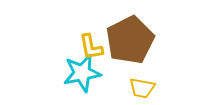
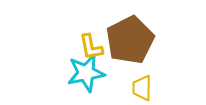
cyan star: moved 4 px right
yellow trapezoid: rotated 80 degrees clockwise
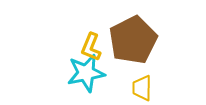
brown pentagon: moved 3 px right
yellow L-shape: rotated 32 degrees clockwise
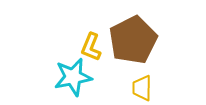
cyan star: moved 13 px left, 4 px down
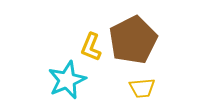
cyan star: moved 6 px left, 3 px down; rotated 12 degrees counterclockwise
yellow trapezoid: rotated 96 degrees counterclockwise
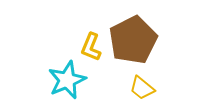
yellow trapezoid: rotated 44 degrees clockwise
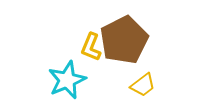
brown pentagon: moved 9 px left
yellow trapezoid: moved 1 px right, 3 px up; rotated 76 degrees counterclockwise
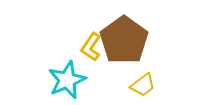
brown pentagon: rotated 9 degrees counterclockwise
yellow L-shape: rotated 12 degrees clockwise
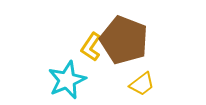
brown pentagon: rotated 15 degrees counterclockwise
yellow trapezoid: moved 1 px left, 1 px up
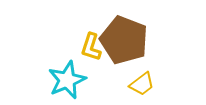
yellow L-shape: rotated 16 degrees counterclockwise
